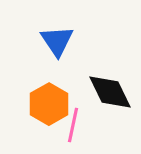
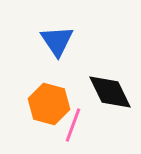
orange hexagon: rotated 15 degrees counterclockwise
pink line: rotated 8 degrees clockwise
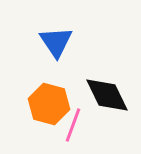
blue triangle: moved 1 px left, 1 px down
black diamond: moved 3 px left, 3 px down
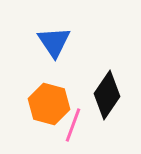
blue triangle: moved 2 px left
black diamond: rotated 60 degrees clockwise
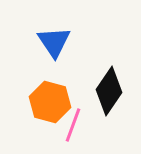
black diamond: moved 2 px right, 4 px up
orange hexagon: moved 1 px right, 2 px up
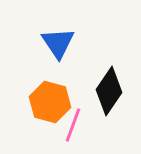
blue triangle: moved 4 px right, 1 px down
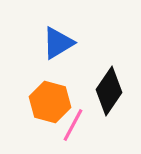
blue triangle: rotated 33 degrees clockwise
pink line: rotated 8 degrees clockwise
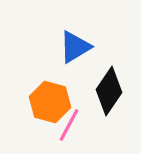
blue triangle: moved 17 px right, 4 px down
pink line: moved 4 px left
